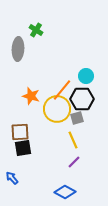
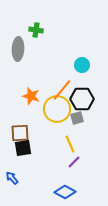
green cross: rotated 24 degrees counterclockwise
cyan circle: moved 4 px left, 11 px up
brown square: moved 1 px down
yellow line: moved 3 px left, 4 px down
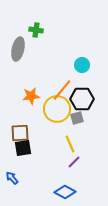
gray ellipse: rotated 10 degrees clockwise
orange star: rotated 24 degrees counterclockwise
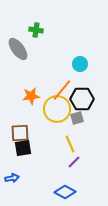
gray ellipse: rotated 50 degrees counterclockwise
cyan circle: moved 2 px left, 1 px up
blue arrow: rotated 120 degrees clockwise
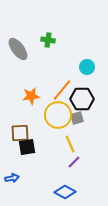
green cross: moved 12 px right, 10 px down
cyan circle: moved 7 px right, 3 px down
yellow circle: moved 1 px right, 6 px down
black square: moved 4 px right, 1 px up
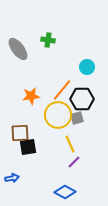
black square: moved 1 px right
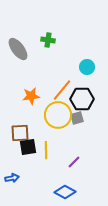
yellow line: moved 24 px left, 6 px down; rotated 24 degrees clockwise
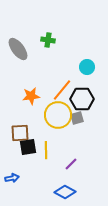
purple line: moved 3 px left, 2 px down
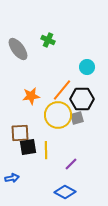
green cross: rotated 16 degrees clockwise
